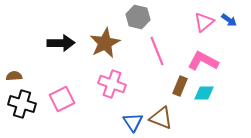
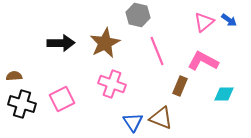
gray hexagon: moved 2 px up
cyan diamond: moved 20 px right, 1 px down
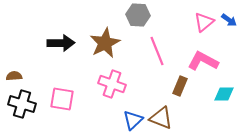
gray hexagon: rotated 10 degrees counterclockwise
pink square: rotated 35 degrees clockwise
blue triangle: moved 2 px up; rotated 20 degrees clockwise
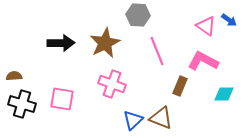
pink triangle: moved 2 px right, 4 px down; rotated 45 degrees counterclockwise
